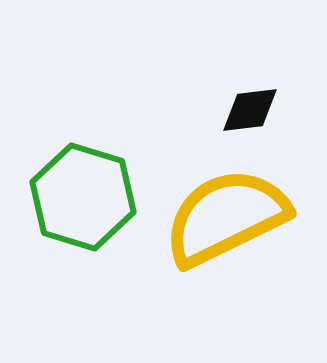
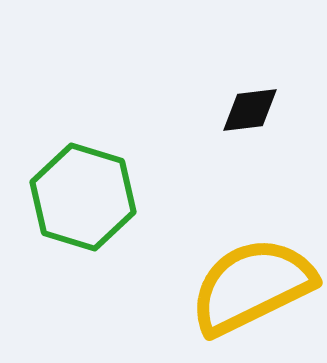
yellow semicircle: moved 26 px right, 69 px down
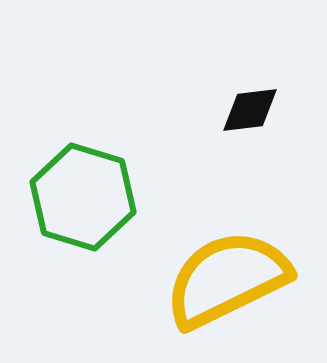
yellow semicircle: moved 25 px left, 7 px up
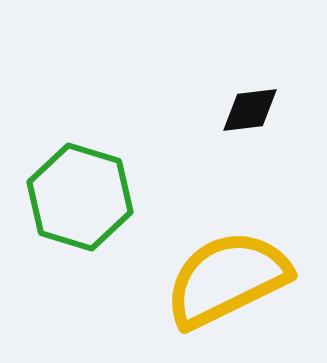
green hexagon: moved 3 px left
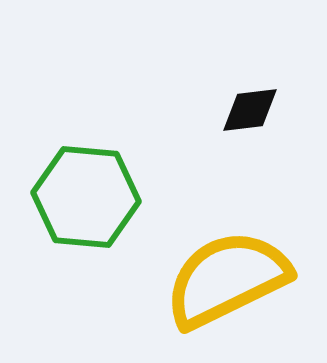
green hexagon: moved 6 px right; rotated 12 degrees counterclockwise
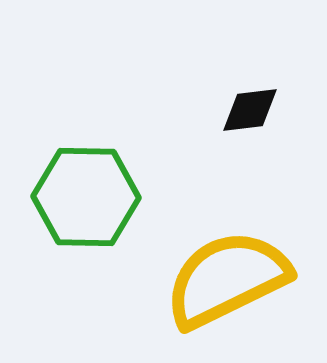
green hexagon: rotated 4 degrees counterclockwise
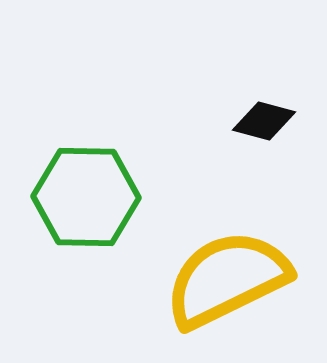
black diamond: moved 14 px right, 11 px down; rotated 22 degrees clockwise
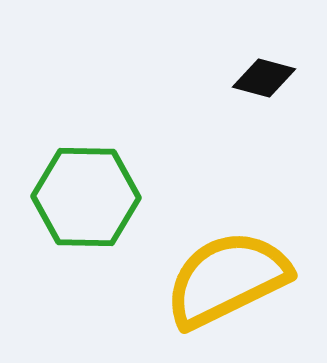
black diamond: moved 43 px up
